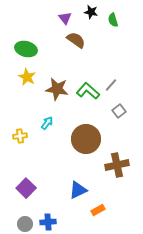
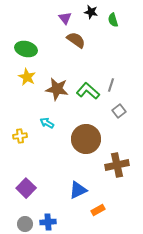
gray line: rotated 24 degrees counterclockwise
cyan arrow: rotated 96 degrees counterclockwise
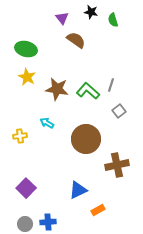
purple triangle: moved 3 px left
